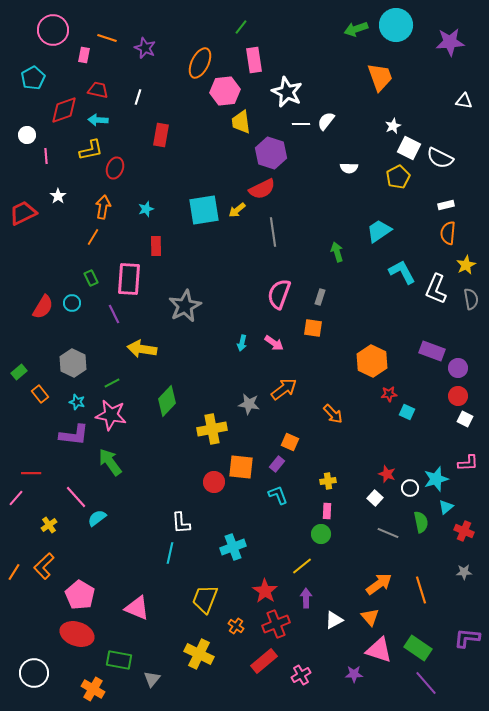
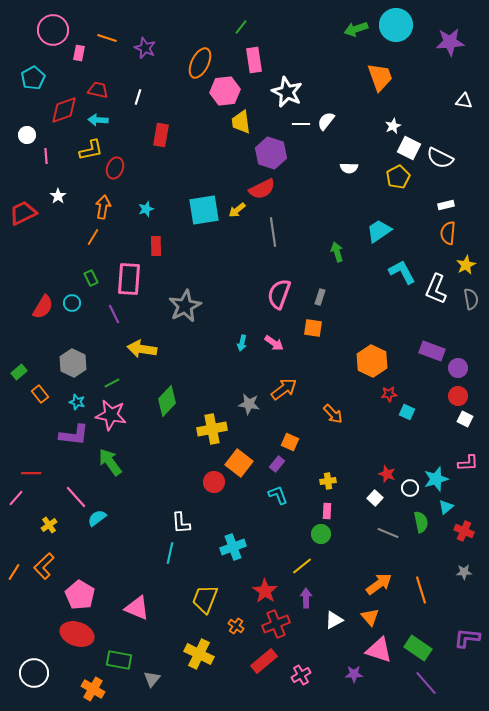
pink rectangle at (84, 55): moved 5 px left, 2 px up
orange square at (241, 467): moved 2 px left, 4 px up; rotated 32 degrees clockwise
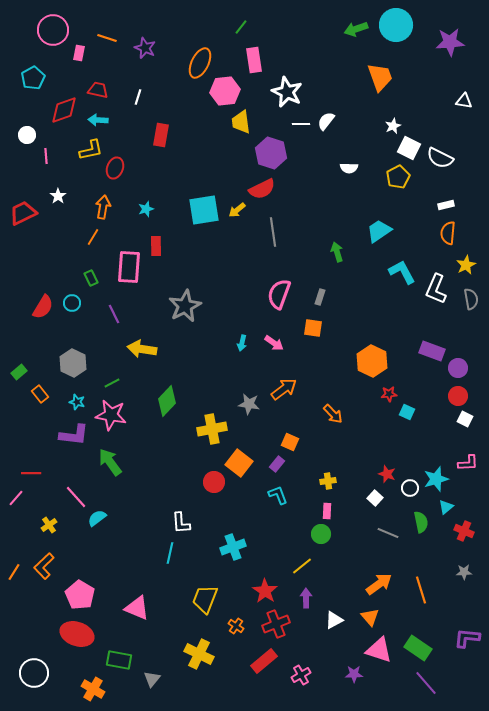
pink rectangle at (129, 279): moved 12 px up
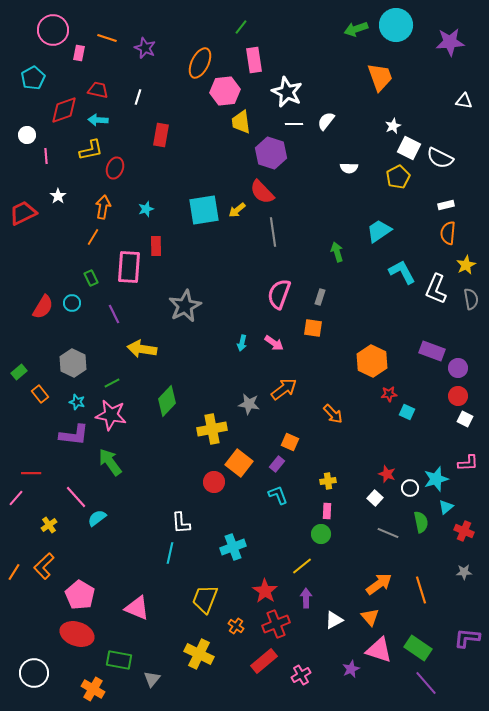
white line at (301, 124): moved 7 px left
red semicircle at (262, 189): moved 3 px down; rotated 72 degrees clockwise
purple star at (354, 674): moved 3 px left, 5 px up; rotated 24 degrees counterclockwise
